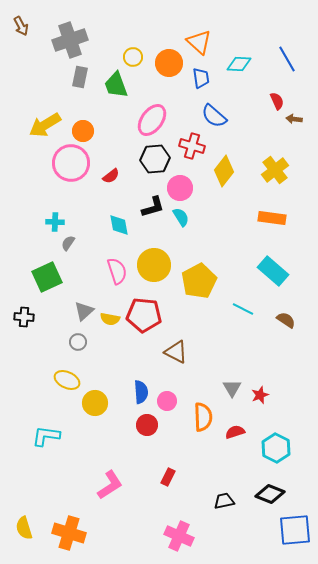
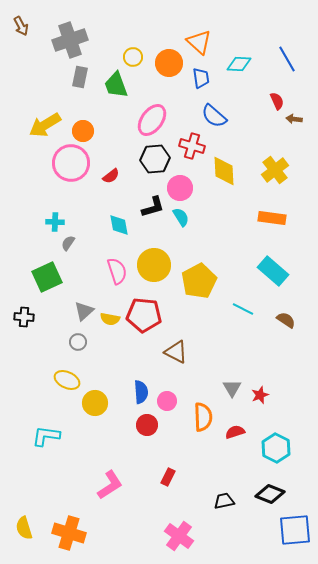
yellow diamond at (224, 171): rotated 40 degrees counterclockwise
pink cross at (179, 536): rotated 12 degrees clockwise
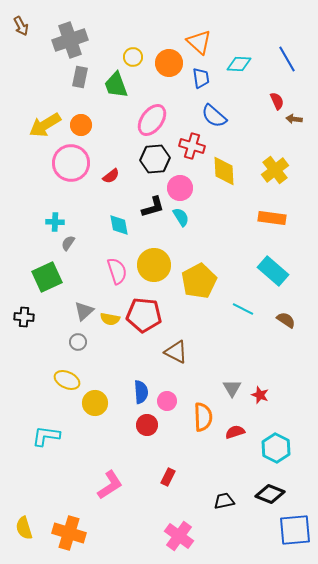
orange circle at (83, 131): moved 2 px left, 6 px up
red star at (260, 395): rotated 30 degrees counterclockwise
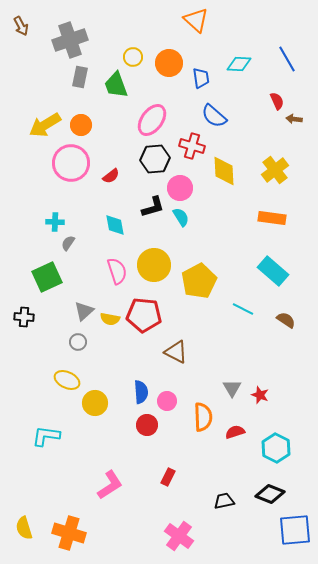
orange triangle at (199, 42): moved 3 px left, 22 px up
cyan diamond at (119, 225): moved 4 px left
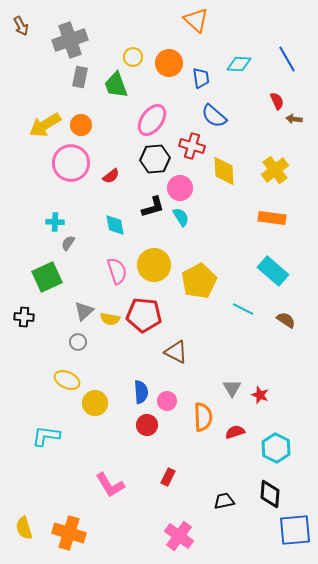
pink L-shape at (110, 485): rotated 92 degrees clockwise
black diamond at (270, 494): rotated 72 degrees clockwise
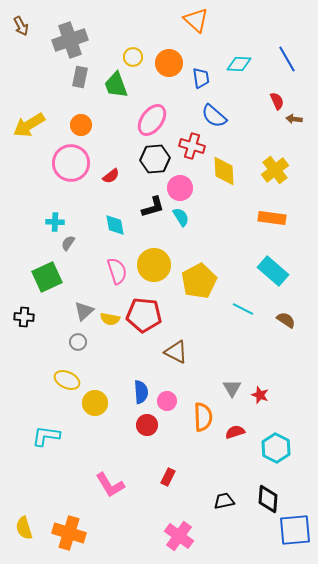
yellow arrow at (45, 125): moved 16 px left
black diamond at (270, 494): moved 2 px left, 5 px down
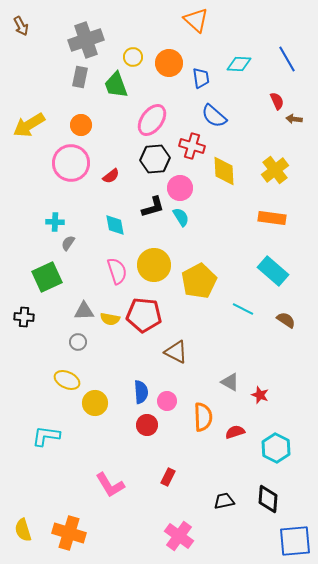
gray cross at (70, 40): moved 16 px right
gray triangle at (84, 311): rotated 40 degrees clockwise
gray triangle at (232, 388): moved 2 px left, 6 px up; rotated 30 degrees counterclockwise
yellow semicircle at (24, 528): moved 1 px left, 2 px down
blue square at (295, 530): moved 11 px down
